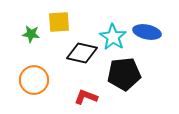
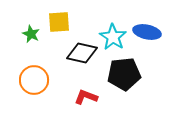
green star: rotated 18 degrees clockwise
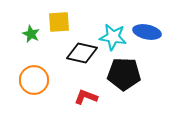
cyan star: rotated 24 degrees counterclockwise
black pentagon: rotated 8 degrees clockwise
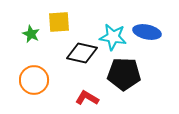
red L-shape: moved 1 px right, 1 px down; rotated 10 degrees clockwise
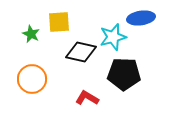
blue ellipse: moved 6 px left, 14 px up; rotated 20 degrees counterclockwise
cyan star: rotated 24 degrees counterclockwise
black diamond: moved 1 px left, 1 px up
orange circle: moved 2 px left, 1 px up
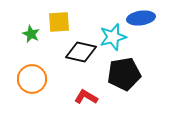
black pentagon: rotated 12 degrees counterclockwise
red L-shape: moved 1 px left, 1 px up
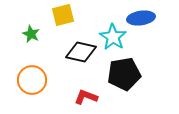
yellow square: moved 4 px right, 7 px up; rotated 10 degrees counterclockwise
cyan star: rotated 24 degrees counterclockwise
orange circle: moved 1 px down
red L-shape: rotated 10 degrees counterclockwise
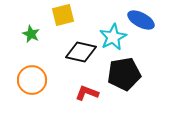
blue ellipse: moved 2 px down; rotated 36 degrees clockwise
cyan star: rotated 12 degrees clockwise
red L-shape: moved 1 px right, 4 px up
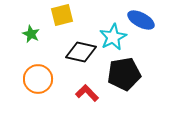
yellow square: moved 1 px left
orange circle: moved 6 px right, 1 px up
red L-shape: rotated 25 degrees clockwise
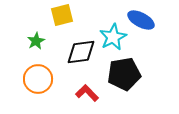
green star: moved 5 px right, 7 px down; rotated 18 degrees clockwise
black diamond: rotated 20 degrees counterclockwise
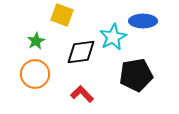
yellow square: rotated 35 degrees clockwise
blue ellipse: moved 2 px right, 1 px down; rotated 28 degrees counterclockwise
black pentagon: moved 12 px right, 1 px down
orange circle: moved 3 px left, 5 px up
red L-shape: moved 5 px left, 1 px down
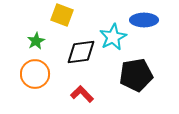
blue ellipse: moved 1 px right, 1 px up
